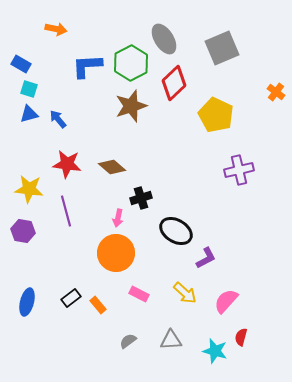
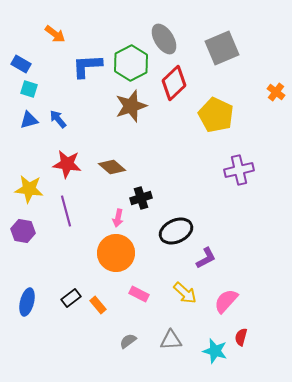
orange arrow: moved 1 px left, 5 px down; rotated 25 degrees clockwise
blue triangle: moved 6 px down
black ellipse: rotated 56 degrees counterclockwise
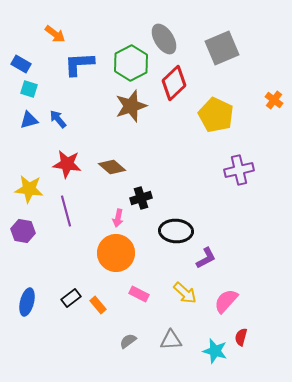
blue L-shape: moved 8 px left, 2 px up
orange cross: moved 2 px left, 8 px down
black ellipse: rotated 28 degrees clockwise
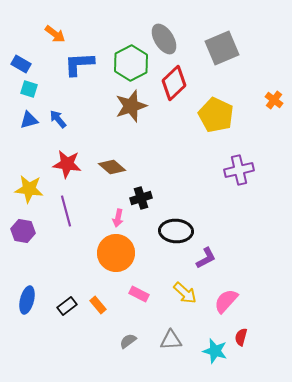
black rectangle: moved 4 px left, 8 px down
blue ellipse: moved 2 px up
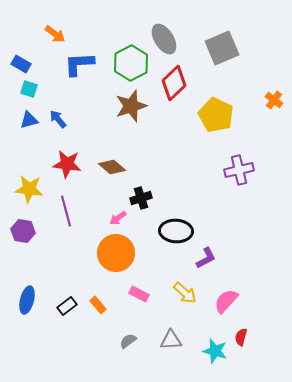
pink arrow: rotated 42 degrees clockwise
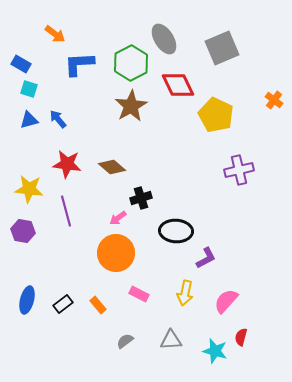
red diamond: moved 4 px right, 2 px down; rotated 72 degrees counterclockwise
brown star: rotated 12 degrees counterclockwise
yellow arrow: rotated 60 degrees clockwise
black rectangle: moved 4 px left, 2 px up
gray semicircle: moved 3 px left
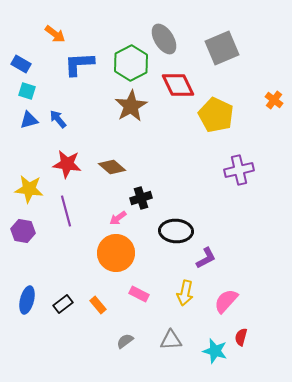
cyan square: moved 2 px left, 2 px down
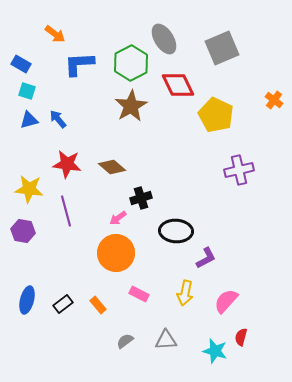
gray triangle: moved 5 px left
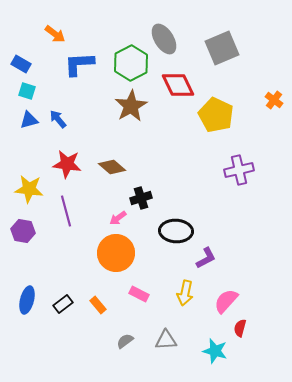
red semicircle: moved 1 px left, 9 px up
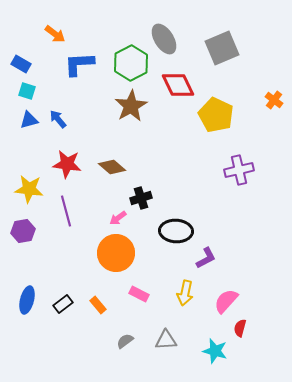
purple hexagon: rotated 20 degrees counterclockwise
